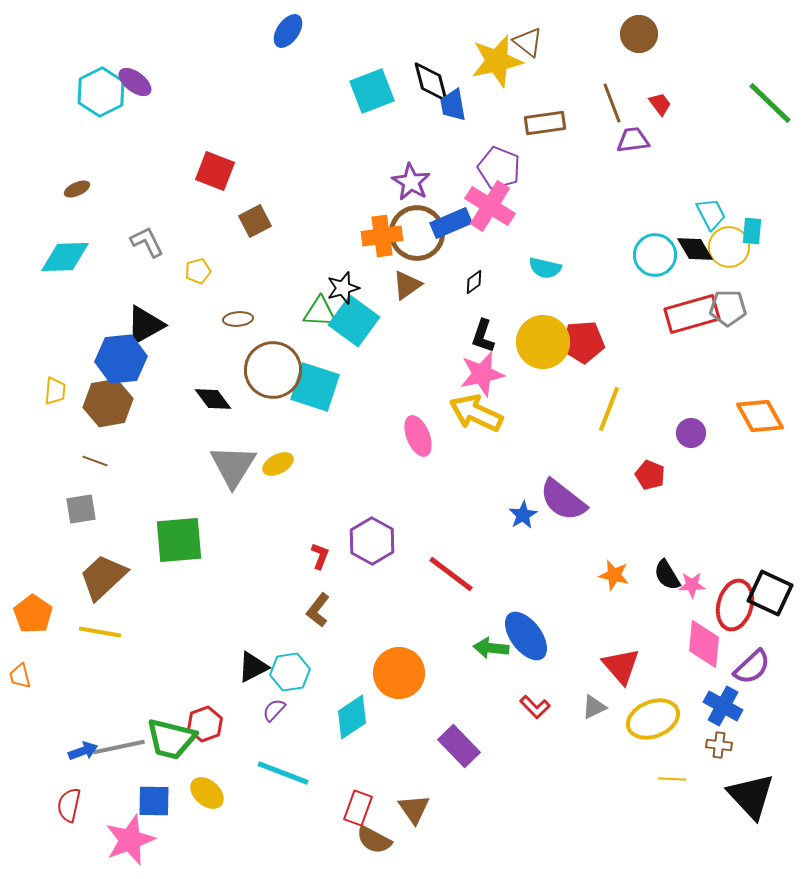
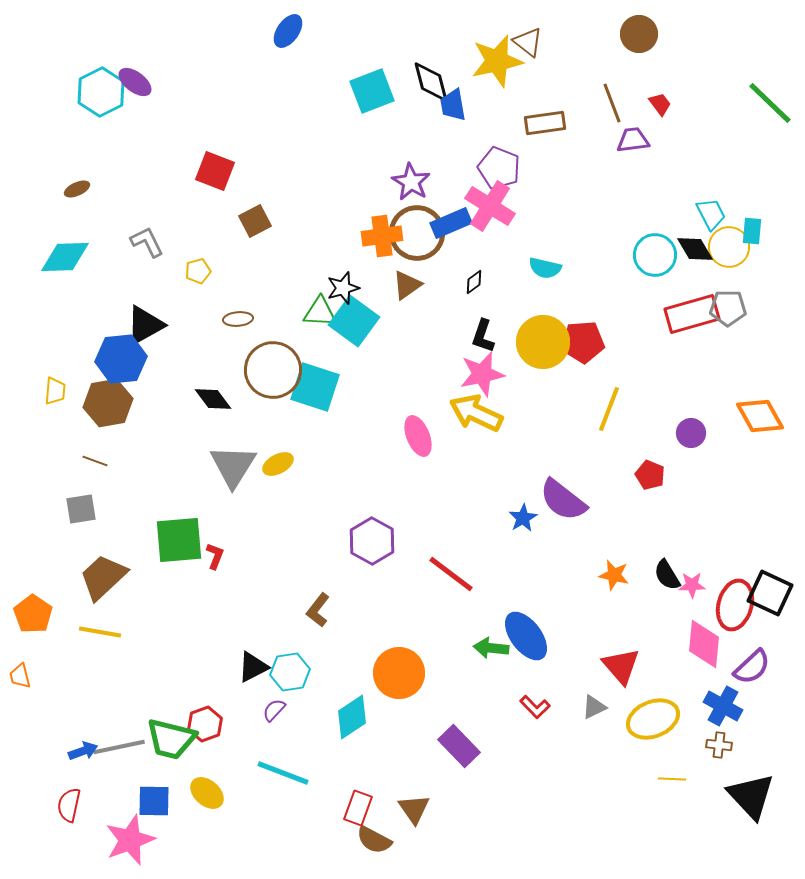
blue star at (523, 515): moved 3 px down
red L-shape at (320, 556): moved 105 px left
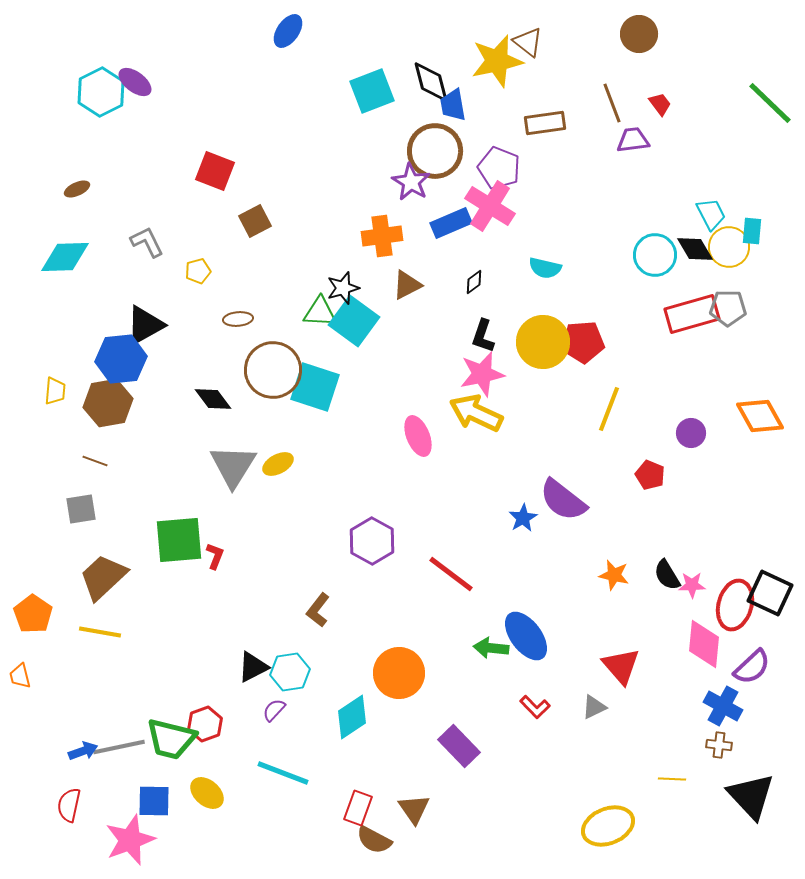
brown circle at (417, 233): moved 18 px right, 82 px up
brown triangle at (407, 285): rotated 8 degrees clockwise
yellow ellipse at (653, 719): moved 45 px left, 107 px down
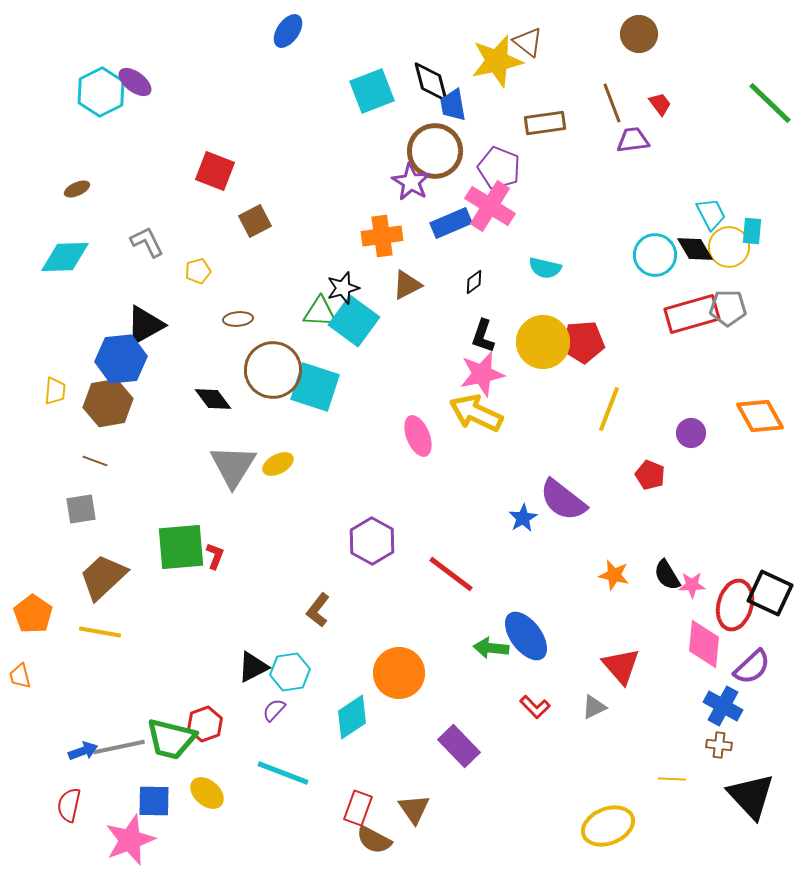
green square at (179, 540): moved 2 px right, 7 px down
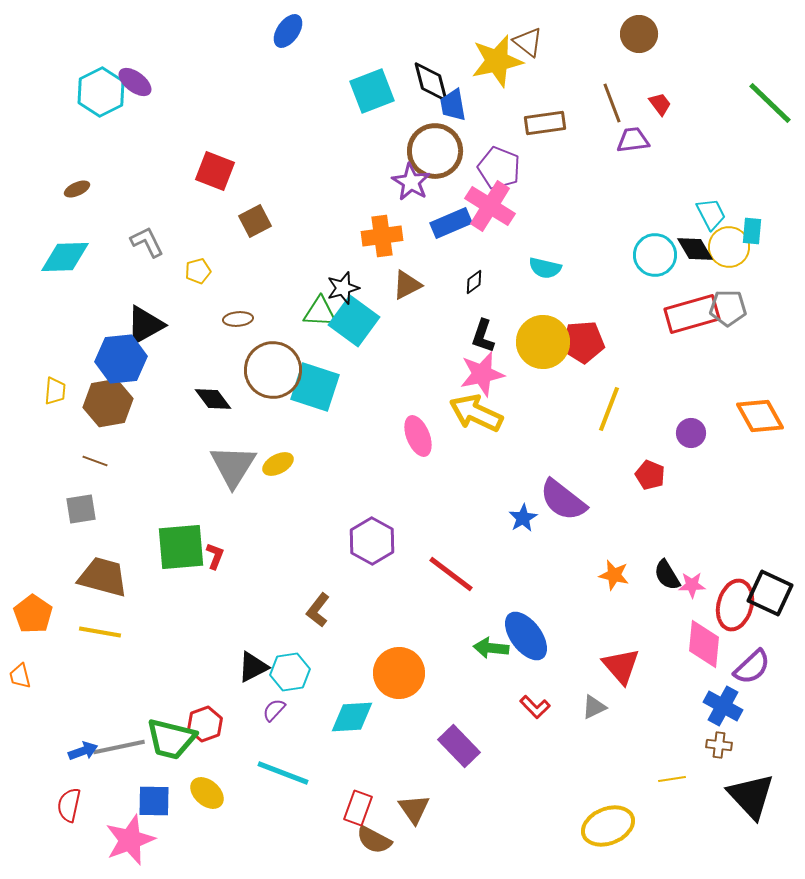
brown trapezoid at (103, 577): rotated 58 degrees clockwise
cyan diamond at (352, 717): rotated 30 degrees clockwise
yellow line at (672, 779): rotated 12 degrees counterclockwise
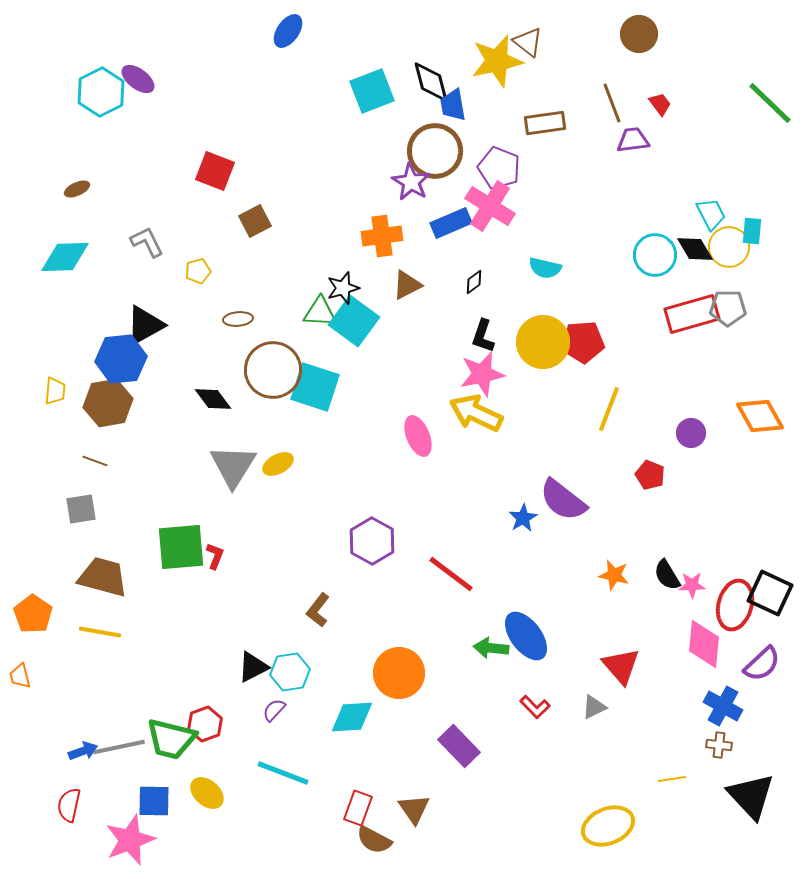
purple ellipse at (135, 82): moved 3 px right, 3 px up
purple semicircle at (752, 667): moved 10 px right, 3 px up
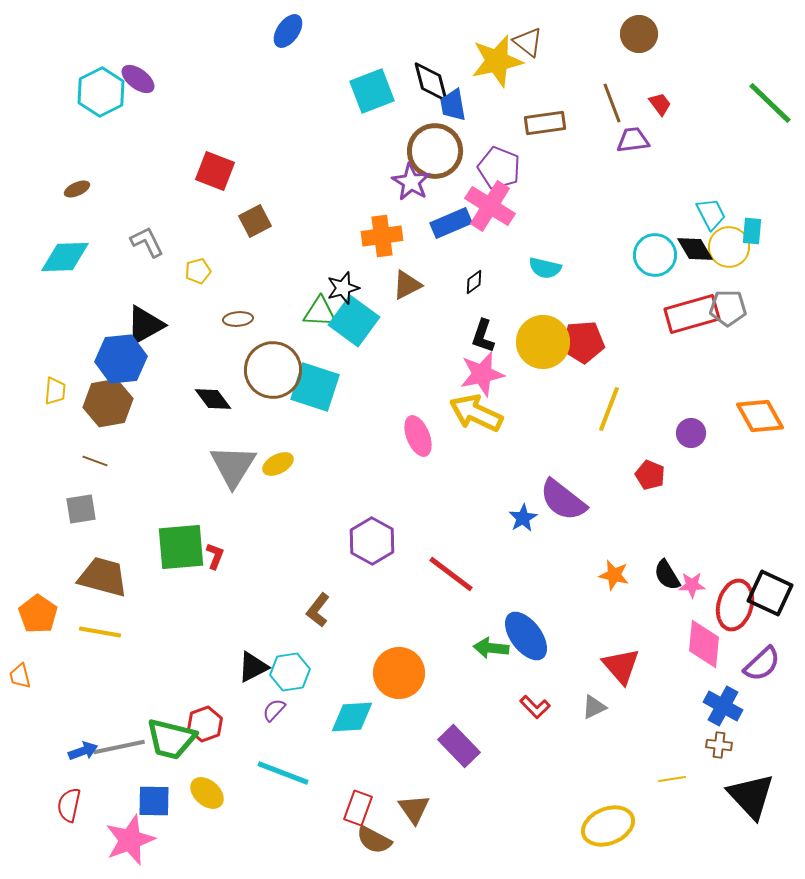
orange pentagon at (33, 614): moved 5 px right
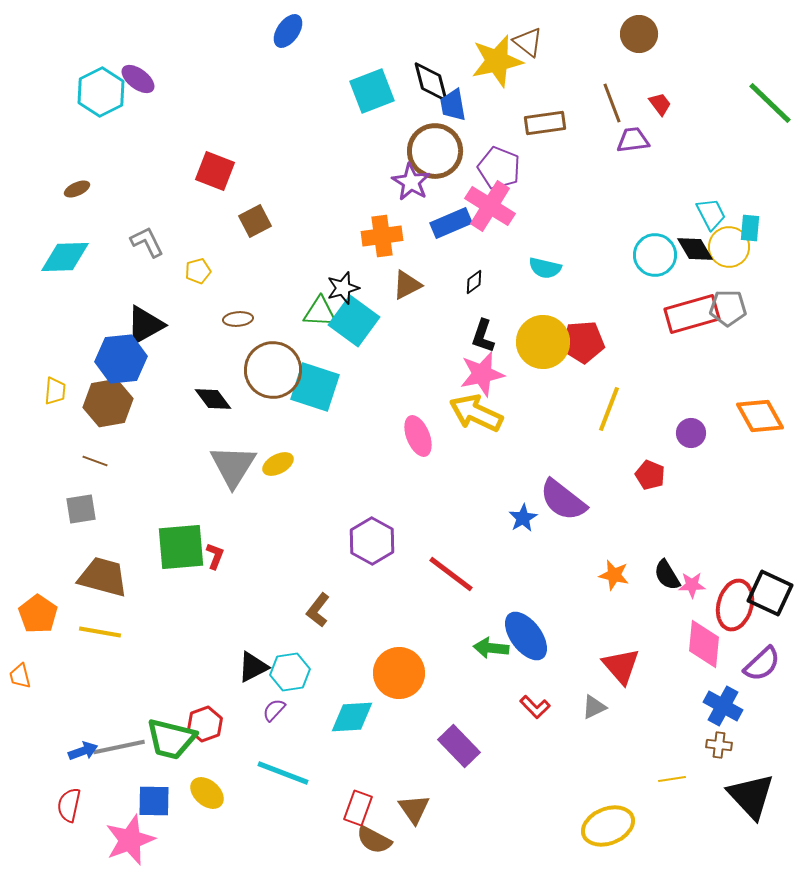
cyan rectangle at (752, 231): moved 2 px left, 3 px up
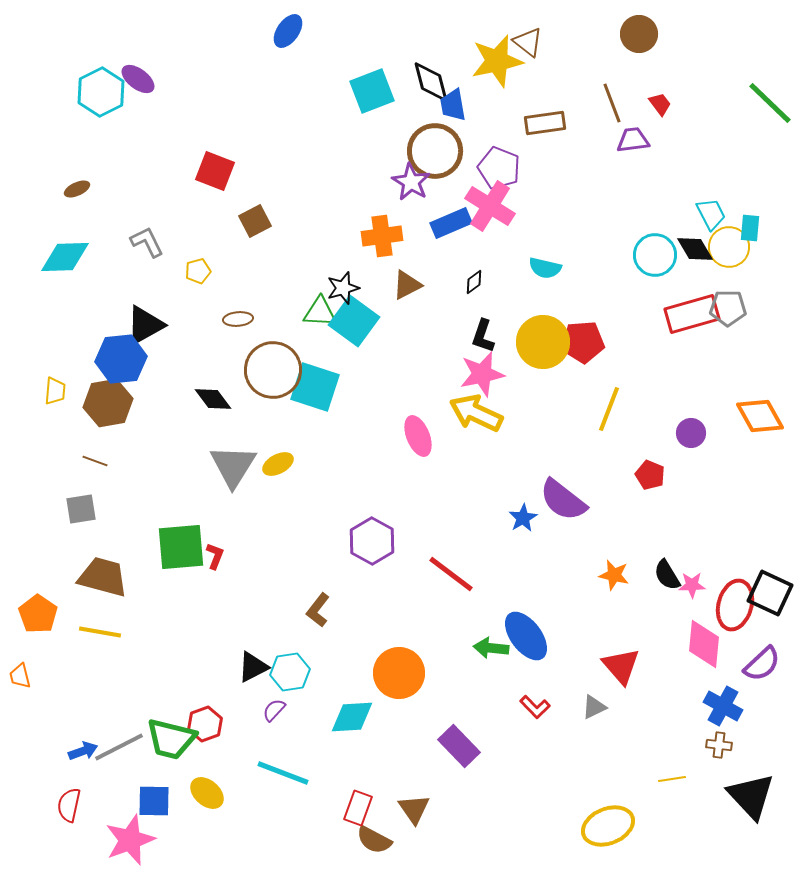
gray line at (119, 747): rotated 15 degrees counterclockwise
